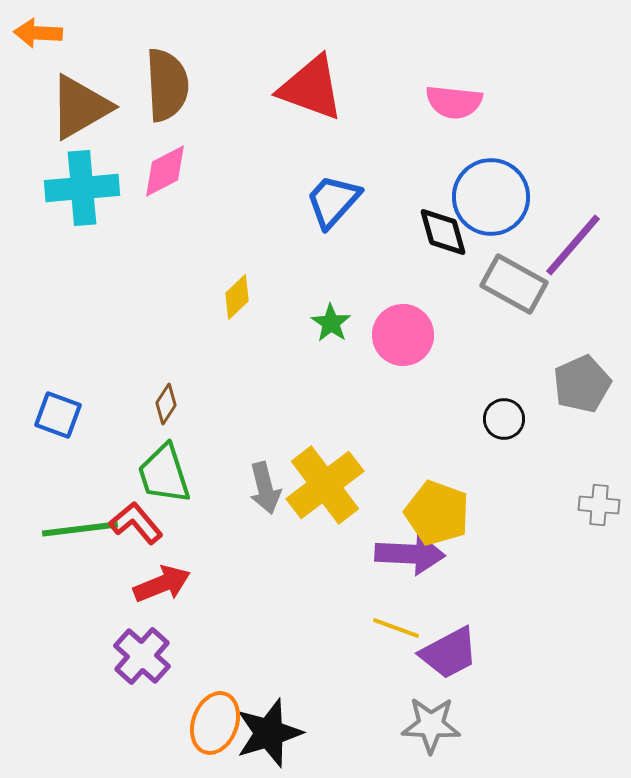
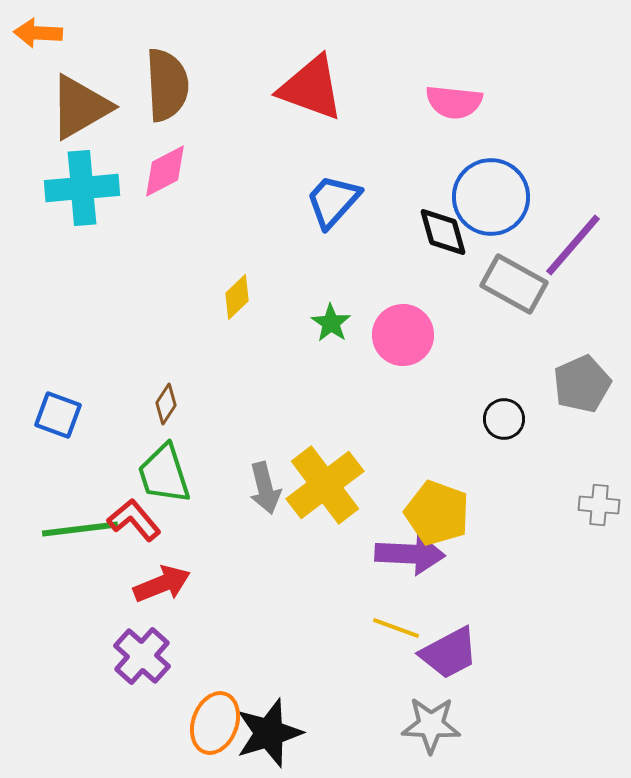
red L-shape: moved 2 px left, 3 px up
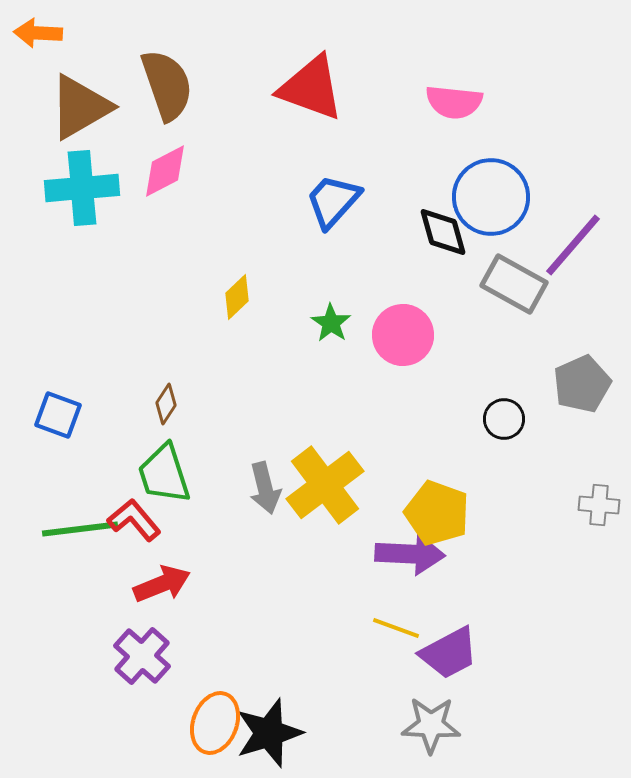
brown semicircle: rotated 16 degrees counterclockwise
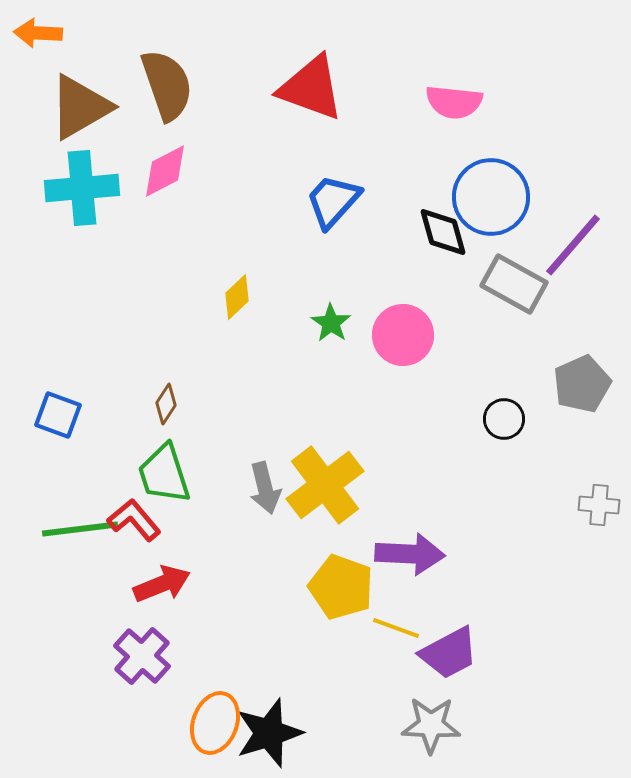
yellow pentagon: moved 96 px left, 74 px down
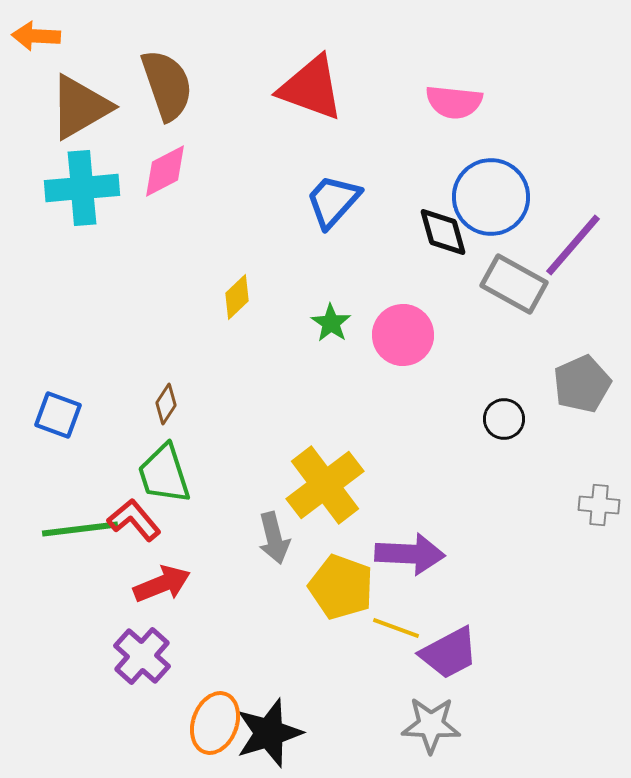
orange arrow: moved 2 px left, 3 px down
gray arrow: moved 9 px right, 50 px down
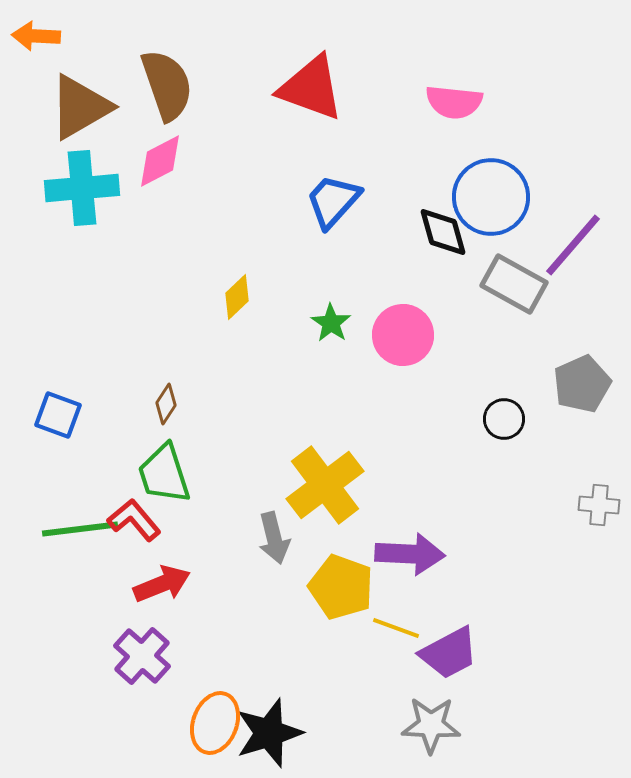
pink diamond: moved 5 px left, 10 px up
